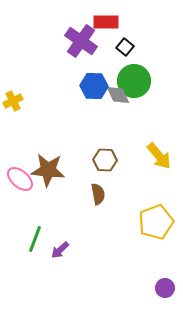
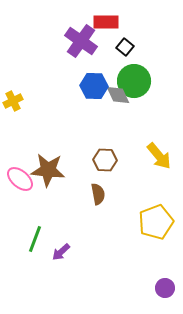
purple arrow: moved 1 px right, 2 px down
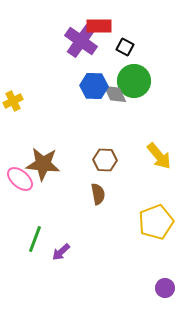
red rectangle: moved 7 px left, 4 px down
black square: rotated 12 degrees counterclockwise
gray diamond: moved 3 px left, 1 px up
brown star: moved 5 px left, 6 px up
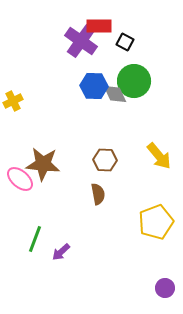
black square: moved 5 px up
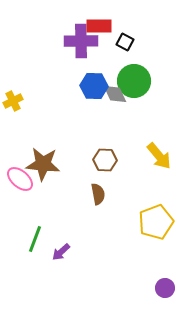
purple cross: rotated 36 degrees counterclockwise
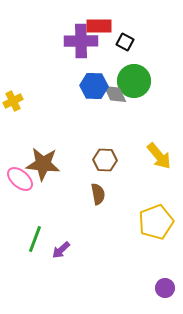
purple arrow: moved 2 px up
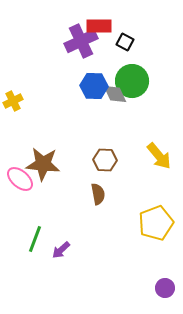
purple cross: rotated 24 degrees counterclockwise
green circle: moved 2 px left
yellow pentagon: moved 1 px down
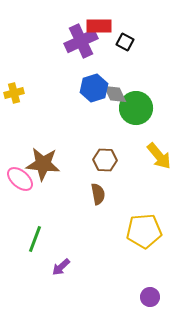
green circle: moved 4 px right, 27 px down
blue hexagon: moved 2 px down; rotated 20 degrees counterclockwise
yellow cross: moved 1 px right, 8 px up; rotated 12 degrees clockwise
yellow pentagon: moved 12 px left, 8 px down; rotated 16 degrees clockwise
purple arrow: moved 17 px down
purple circle: moved 15 px left, 9 px down
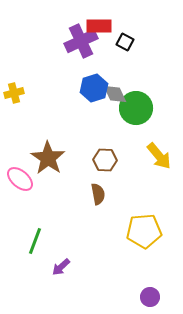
brown star: moved 5 px right, 6 px up; rotated 28 degrees clockwise
green line: moved 2 px down
